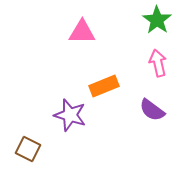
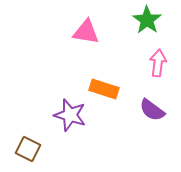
green star: moved 10 px left
pink triangle: moved 4 px right; rotated 8 degrees clockwise
pink arrow: rotated 20 degrees clockwise
orange rectangle: moved 3 px down; rotated 40 degrees clockwise
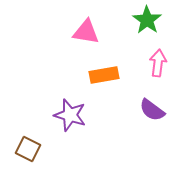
orange rectangle: moved 14 px up; rotated 28 degrees counterclockwise
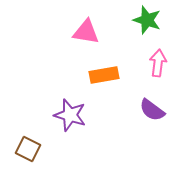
green star: rotated 16 degrees counterclockwise
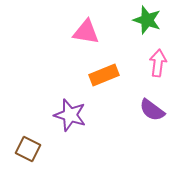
orange rectangle: rotated 12 degrees counterclockwise
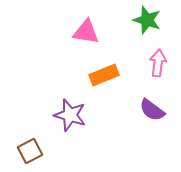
brown square: moved 2 px right, 2 px down; rotated 35 degrees clockwise
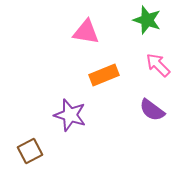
pink arrow: moved 2 px down; rotated 52 degrees counterclockwise
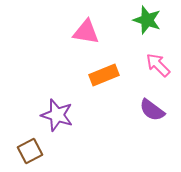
purple star: moved 13 px left
